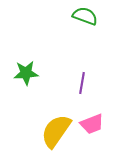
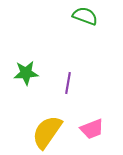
purple line: moved 14 px left
pink trapezoid: moved 5 px down
yellow semicircle: moved 9 px left, 1 px down
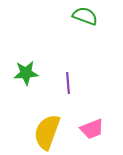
purple line: rotated 15 degrees counterclockwise
yellow semicircle: rotated 15 degrees counterclockwise
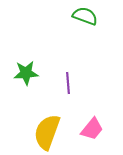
pink trapezoid: rotated 30 degrees counterclockwise
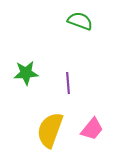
green semicircle: moved 5 px left, 5 px down
yellow semicircle: moved 3 px right, 2 px up
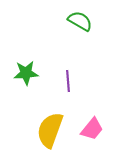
green semicircle: rotated 10 degrees clockwise
purple line: moved 2 px up
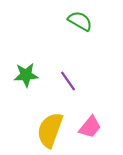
green star: moved 2 px down
purple line: rotated 30 degrees counterclockwise
pink trapezoid: moved 2 px left, 2 px up
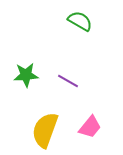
purple line: rotated 25 degrees counterclockwise
yellow semicircle: moved 5 px left
